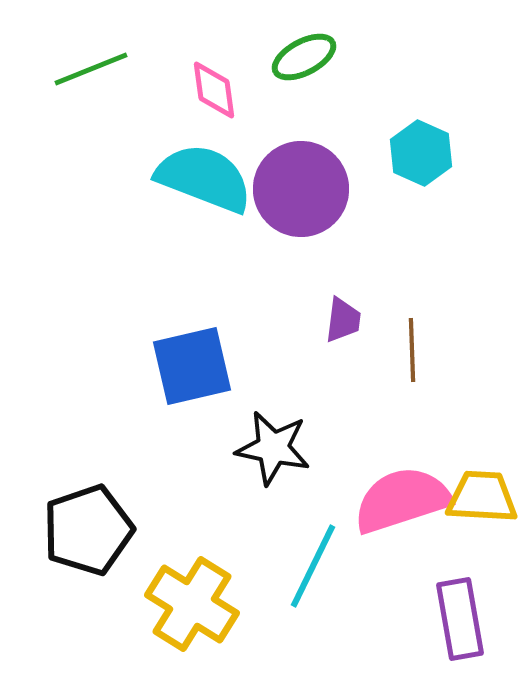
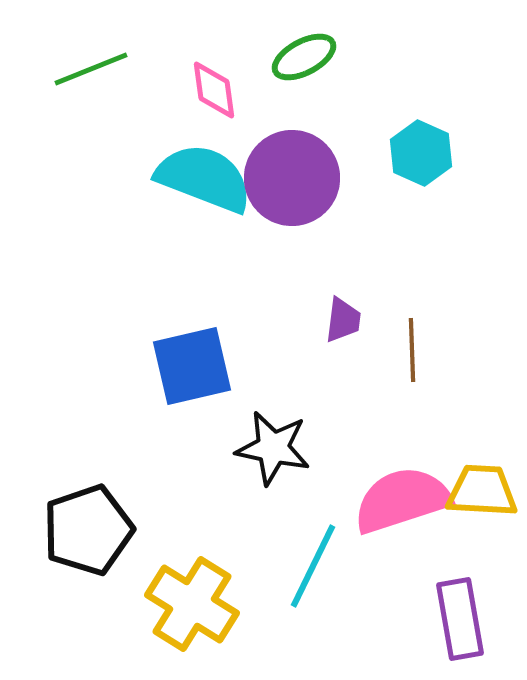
purple circle: moved 9 px left, 11 px up
yellow trapezoid: moved 6 px up
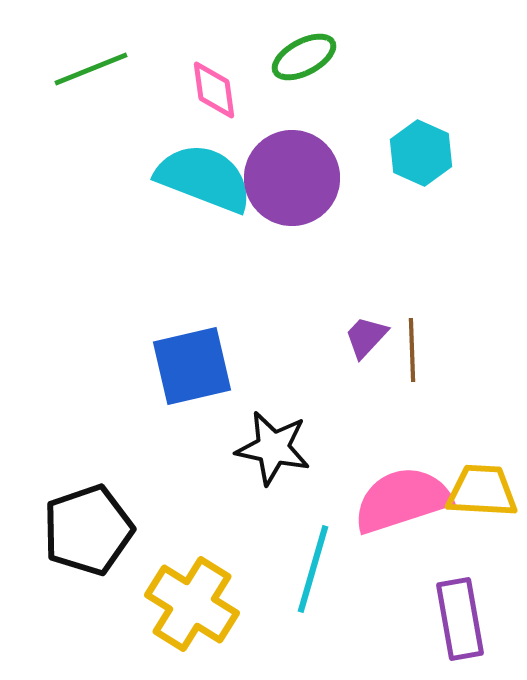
purple trapezoid: moved 23 px right, 17 px down; rotated 144 degrees counterclockwise
cyan line: moved 3 px down; rotated 10 degrees counterclockwise
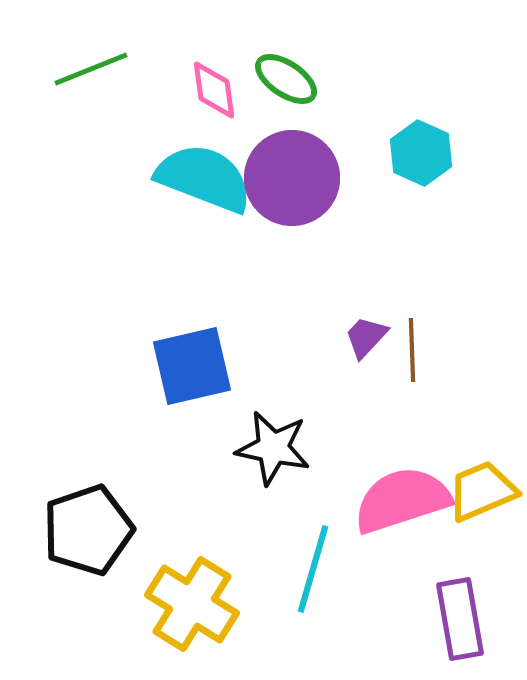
green ellipse: moved 18 px left, 22 px down; rotated 62 degrees clockwise
yellow trapezoid: rotated 26 degrees counterclockwise
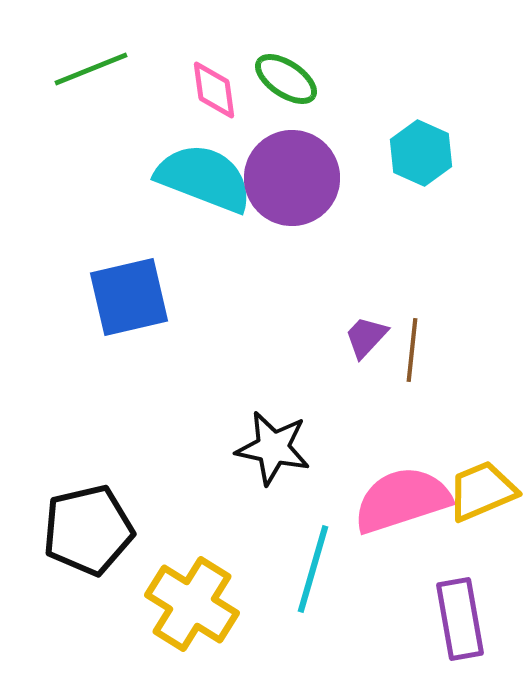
brown line: rotated 8 degrees clockwise
blue square: moved 63 px left, 69 px up
black pentagon: rotated 6 degrees clockwise
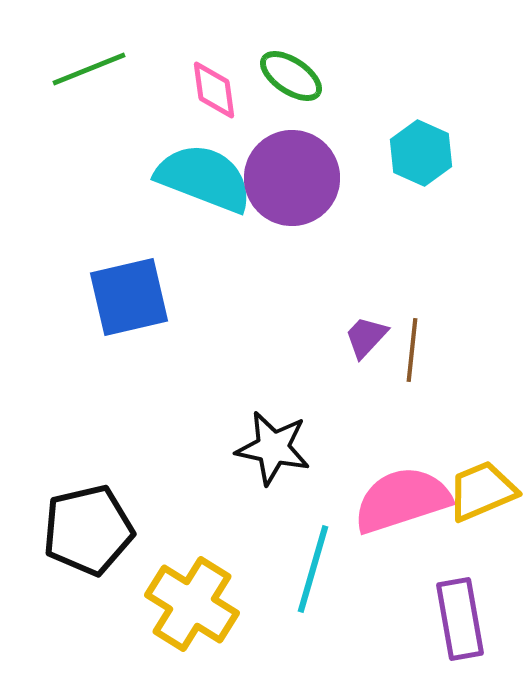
green line: moved 2 px left
green ellipse: moved 5 px right, 3 px up
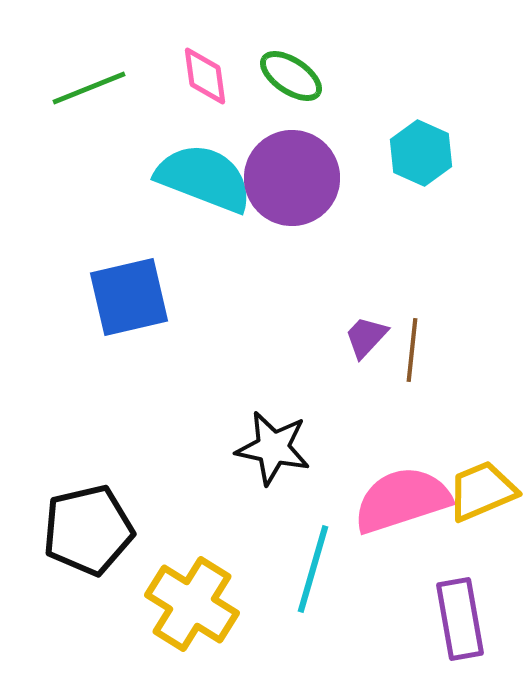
green line: moved 19 px down
pink diamond: moved 9 px left, 14 px up
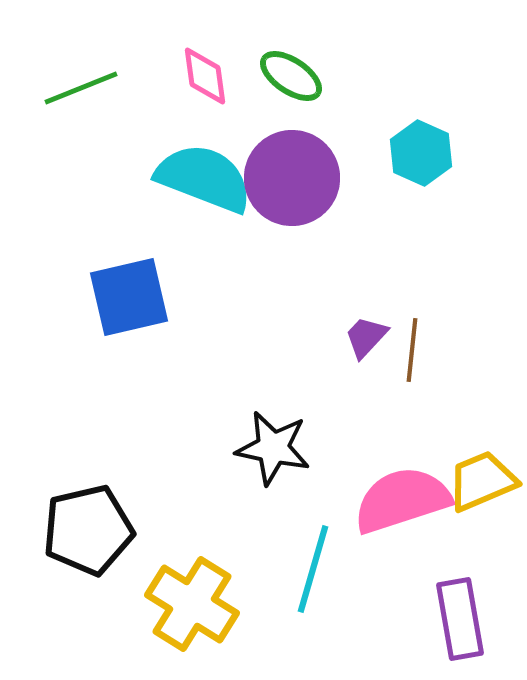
green line: moved 8 px left
yellow trapezoid: moved 10 px up
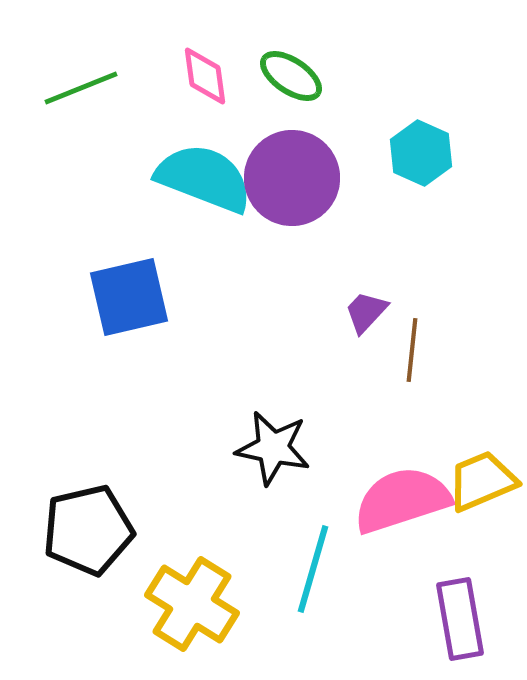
purple trapezoid: moved 25 px up
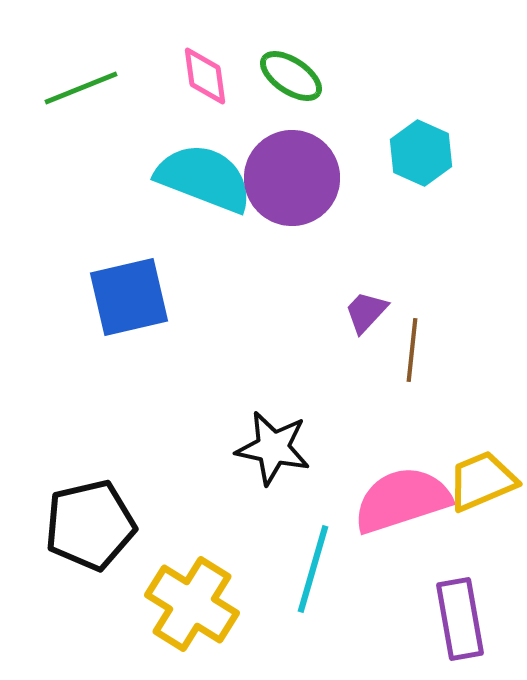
black pentagon: moved 2 px right, 5 px up
